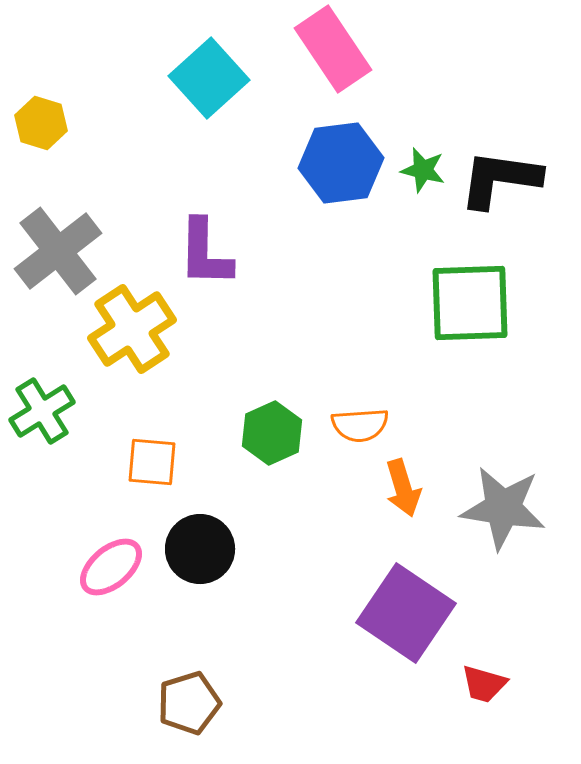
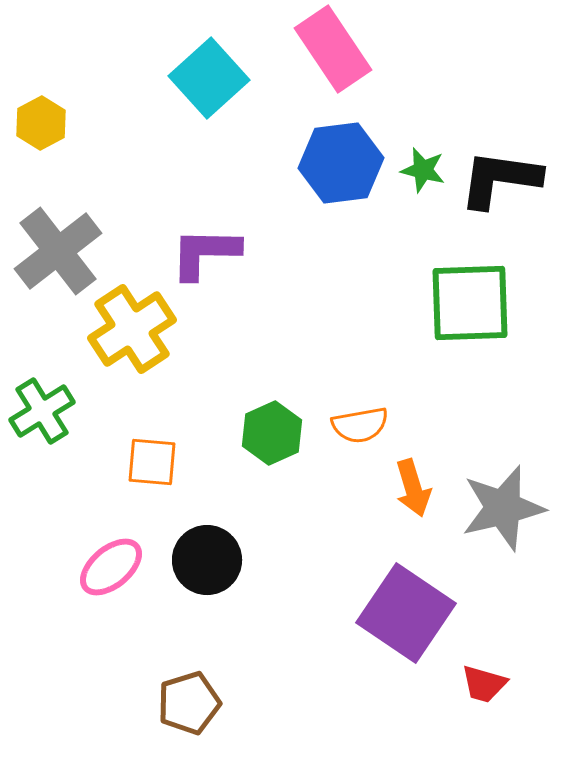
yellow hexagon: rotated 15 degrees clockwise
purple L-shape: rotated 90 degrees clockwise
orange semicircle: rotated 6 degrees counterclockwise
orange arrow: moved 10 px right
gray star: rotated 22 degrees counterclockwise
black circle: moved 7 px right, 11 px down
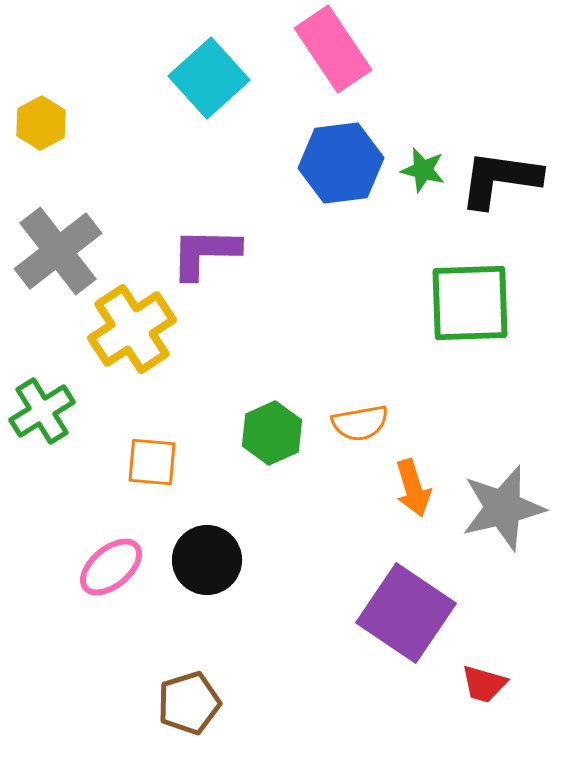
orange semicircle: moved 2 px up
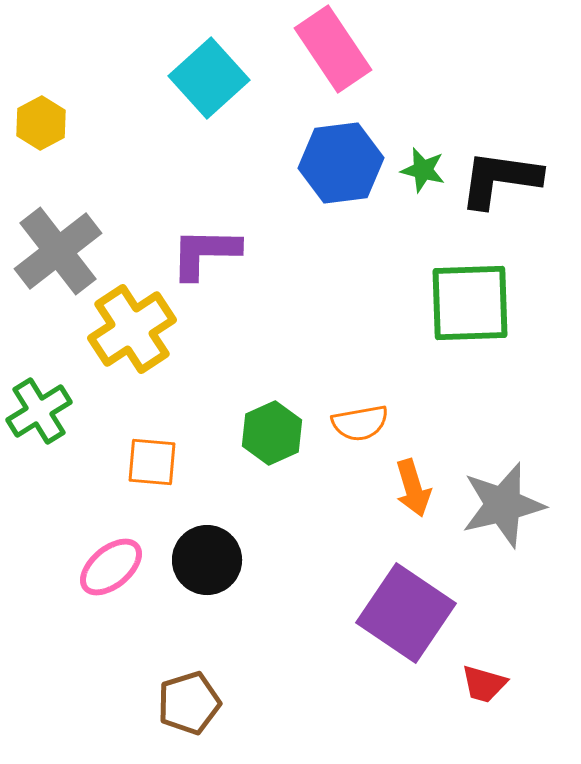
green cross: moved 3 px left
gray star: moved 3 px up
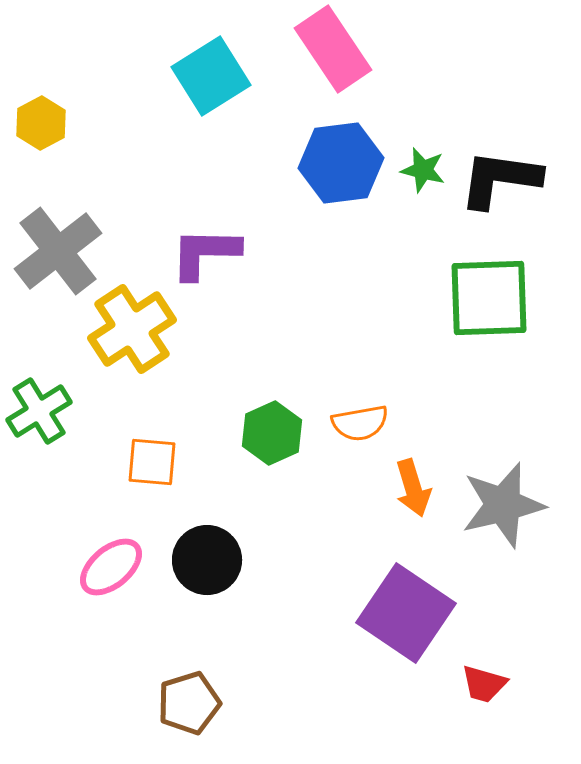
cyan square: moved 2 px right, 2 px up; rotated 10 degrees clockwise
green square: moved 19 px right, 5 px up
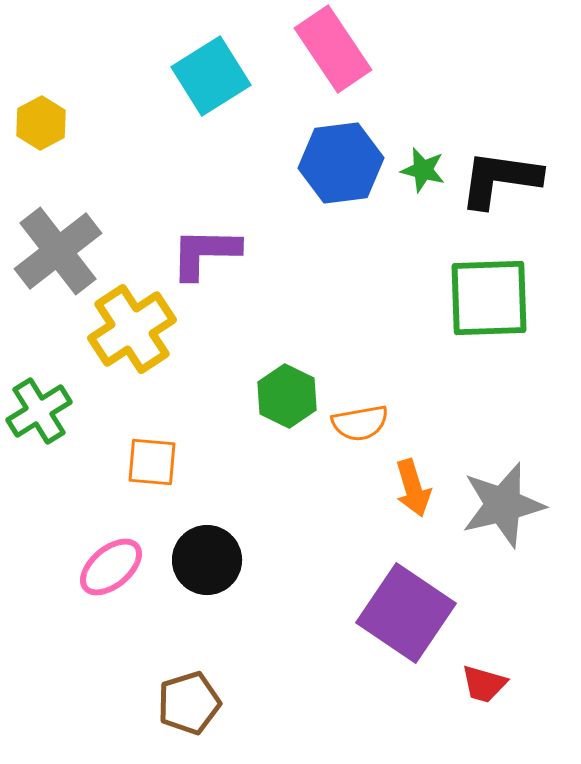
green hexagon: moved 15 px right, 37 px up; rotated 10 degrees counterclockwise
